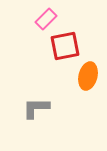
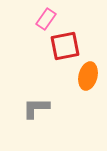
pink rectangle: rotated 10 degrees counterclockwise
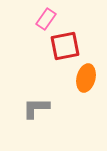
orange ellipse: moved 2 px left, 2 px down
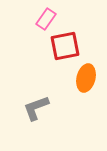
gray L-shape: rotated 20 degrees counterclockwise
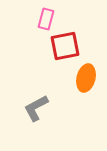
pink rectangle: rotated 20 degrees counterclockwise
gray L-shape: rotated 8 degrees counterclockwise
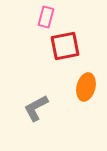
pink rectangle: moved 2 px up
orange ellipse: moved 9 px down
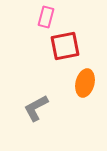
orange ellipse: moved 1 px left, 4 px up
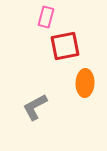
orange ellipse: rotated 12 degrees counterclockwise
gray L-shape: moved 1 px left, 1 px up
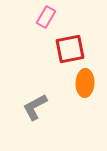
pink rectangle: rotated 15 degrees clockwise
red square: moved 5 px right, 3 px down
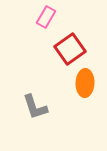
red square: rotated 24 degrees counterclockwise
gray L-shape: rotated 80 degrees counterclockwise
